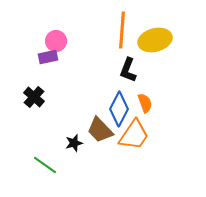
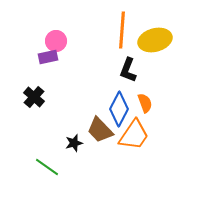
green line: moved 2 px right, 2 px down
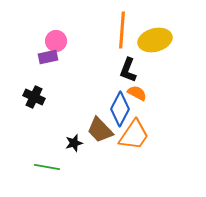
black cross: rotated 15 degrees counterclockwise
orange semicircle: moved 8 px left, 10 px up; rotated 42 degrees counterclockwise
blue diamond: moved 1 px right
green line: rotated 25 degrees counterclockwise
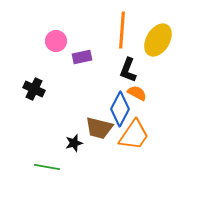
yellow ellipse: moved 3 px right; rotated 44 degrees counterclockwise
purple rectangle: moved 34 px right
black cross: moved 8 px up
brown trapezoid: moved 1 px left, 2 px up; rotated 32 degrees counterclockwise
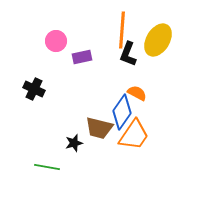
black L-shape: moved 16 px up
blue diamond: moved 2 px right, 3 px down; rotated 8 degrees clockwise
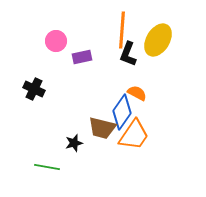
brown trapezoid: moved 3 px right
